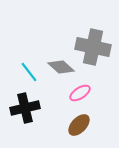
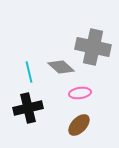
cyan line: rotated 25 degrees clockwise
pink ellipse: rotated 25 degrees clockwise
black cross: moved 3 px right
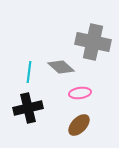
gray cross: moved 5 px up
cyan line: rotated 20 degrees clockwise
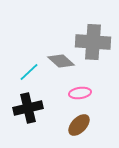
gray cross: rotated 8 degrees counterclockwise
gray diamond: moved 6 px up
cyan line: rotated 40 degrees clockwise
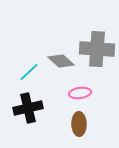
gray cross: moved 4 px right, 7 px down
brown ellipse: moved 1 px up; rotated 45 degrees counterclockwise
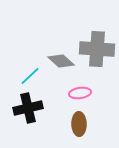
cyan line: moved 1 px right, 4 px down
